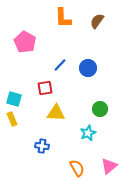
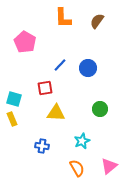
cyan star: moved 6 px left, 8 px down
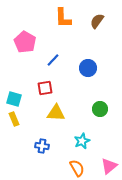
blue line: moved 7 px left, 5 px up
yellow rectangle: moved 2 px right
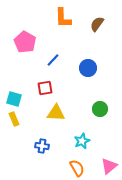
brown semicircle: moved 3 px down
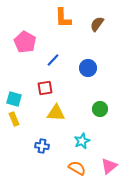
orange semicircle: rotated 30 degrees counterclockwise
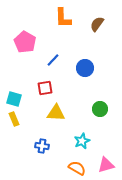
blue circle: moved 3 px left
pink triangle: moved 3 px left, 1 px up; rotated 24 degrees clockwise
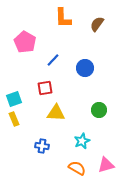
cyan square: rotated 35 degrees counterclockwise
green circle: moved 1 px left, 1 px down
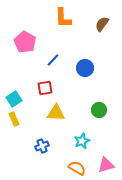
brown semicircle: moved 5 px right
cyan square: rotated 14 degrees counterclockwise
blue cross: rotated 32 degrees counterclockwise
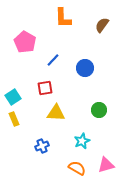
brown semicircle: moved 1 px down
cyan square: moved 1 px left, 2 px up
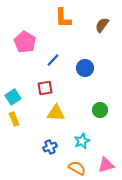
green circle: moved 1 px right
blue cross: moved 8 px right, 1 px down
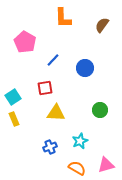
cyan star: moved 2 px left
